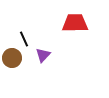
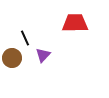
black line: moved 1 px right, 1 px up
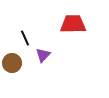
red trapezoid: moved 2 px left, 1 px down
brown circle: moved 5 px down
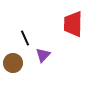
red trapezoid: rotated 88 degrees counterclockwise
brown circle: moved 1 px right
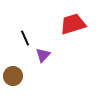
red trapezoid: rotated 72 degrees clockwise
brown circle: moved 13 px down
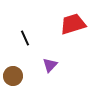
purple triangle: moved 7 px right, 10 px down
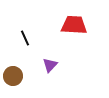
red trapezoid: moved 1 px right, 1 px down; rotated 20 degrees clockwise
